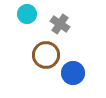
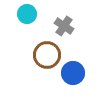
gray cross: moved 4 px right, 2 px down
brown circle: moved 1 px right
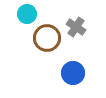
gray cross: moved 12 px right, 1 px down
brown circle: moved 17 px up
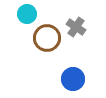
blue circle: moved 6 px down
